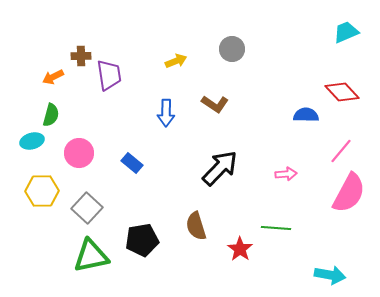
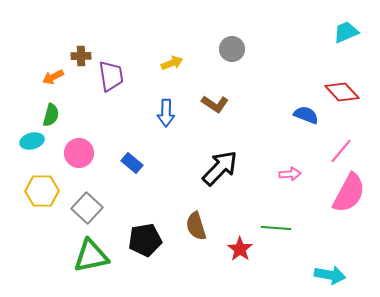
yellow arrow: moved 4 px left, 2 px down
purple trapezoid: moved 2 px right, 1 px down
blue semicircle: rotated 20 degrees clockwise
pink arrow: moved 4 px right
black pentagon: moved 3 px right
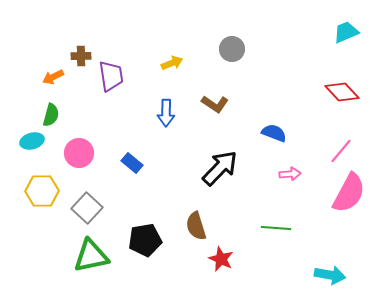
blue semicircle: moved 32 px left, 18 px down
red star: moved 19 px left, 10 px down; rotated 10 degrees counterclockwise
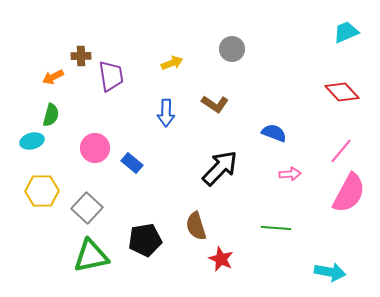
pink circle: moved 16 px right, 5 px up
cyan arrow: moved 3 px up
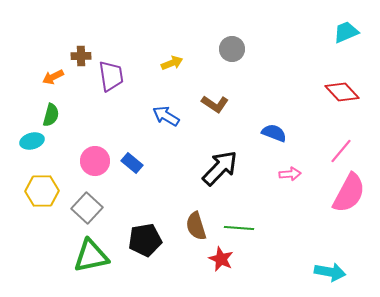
blue arrow: moved 3 px down; rotated 120 degrees clockwise
pink circle: moved 13 px down
green line: moved 37 px left
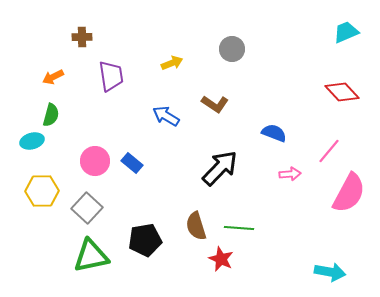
brown cross: moved 1 px right, 19 px up
pink line: moved 12 px left
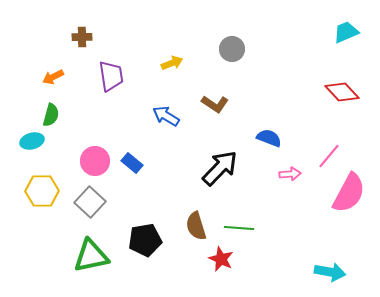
blue semicircle: moved 5 px left, 5 px down
pink line: moved 5 px down
gray square: moved 3 px right, 6 px up
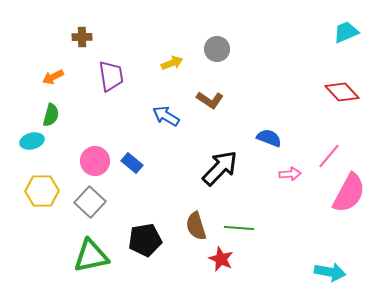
gray circle: moved 15 px left
brown L-shape: moved 5 px left, 4 px up
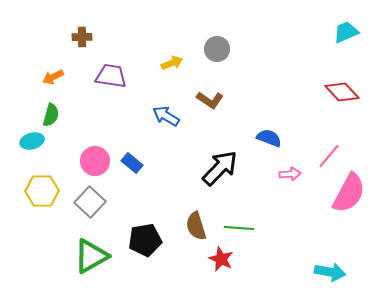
purple trapezoid: rotated 72 degrees counterclockwise
green triangle: rotated 18 degrees counterclockwise
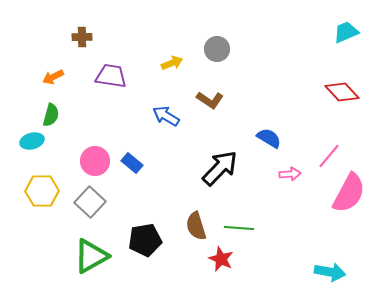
blue semicircle: rotated 10 degrees clockwise
